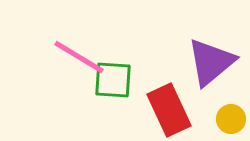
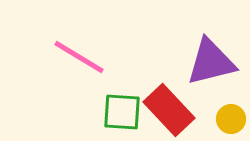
purple triangle: rotated 26 degrees clockwise
green square: moved 9 px right, 32 px down
red rectangle: rotated 18 degrees counterclockwise
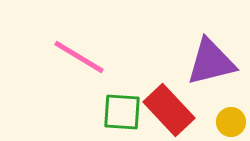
yellow circle: moved 3 px down
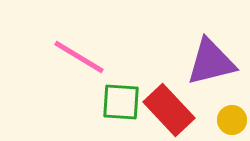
green square: moved 1 px left, 10 px up
yellow circle: moved 1 px right, 2 px up
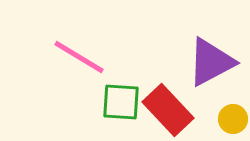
purple triangle: rotated 14 degrees counterclockwise
red rectangle: moved 1 px left
yellow circle: moved 1 px right, 1 px up
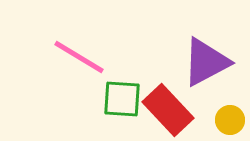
purple triangle: moved 5 px left
green square: moved 1 px right, 3 px up
yellow circle: moved 3 px left, 1 px down
